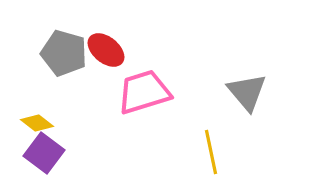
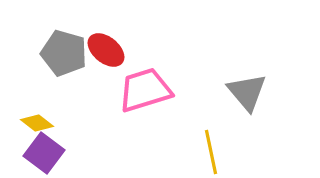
pink trapezoid: moved 1 px right, 2 px up
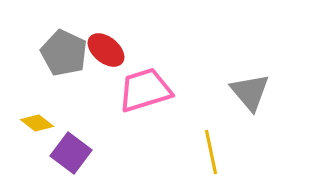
gray pentagon: rotated 9 degrees clockwise
gray triangle: moved 3 px right
purple square: moved 27 px right
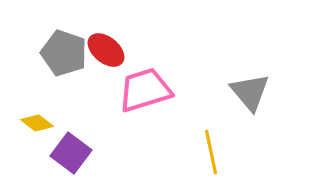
gray pentagon: rotated 6 degrees counterclockwise
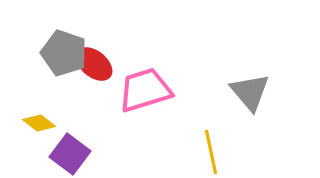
red ellipse: moved 12 px left, 14 px down
yellow diamond: moved 2 px right
purple square: moved 1 px left, 1 px down
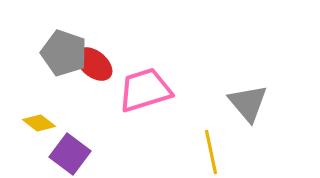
gray triangle: moved 2 px left, 11 px down
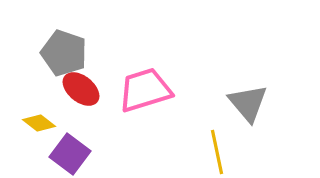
red ellipse: moved 13 px left, 25 px down
yellow line: moved 6 px right
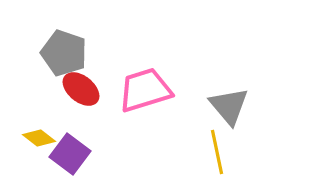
gray triangle: moved 19 px left, 3 px down
yellow diamond: moved 15 px down
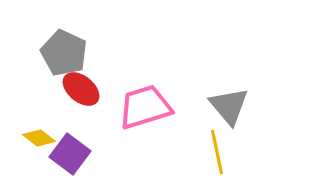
gray pentagon: rotated 6 degrees clockwise
pink trapezoid: moved 17 px down
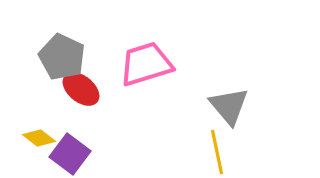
gray pentagon: moved 2 px left, 4 px down
pink trapezoid: moved 1 px right, 43 px up
